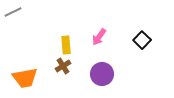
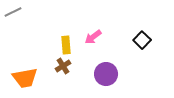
pink arrow: moved 6 px left; rotated 18 degrees clockwise
purple circle: moved 4 px right
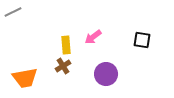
black square: rotated 36 degrees counterclockwise
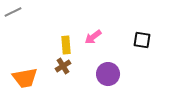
purple circle: moved 2 px right
